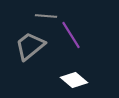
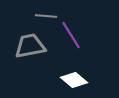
gray trapezoid: rotated 28 degrees clockwise
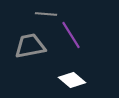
gray line: moved 2 px up
white diamond: moved 2 px left
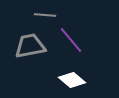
gray line: moved 1 px left, 1 px down
purple line: moved 5 px down; rotated 8 degrees counterclockwise
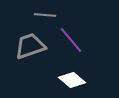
gray trapezoid: rotated 8 degrees counterclockwise
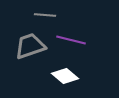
purple line: rotated 36 degrees counterclockwise
white diamond: moved 7 px left, 4 px up
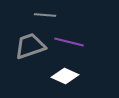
purple line: moved 2 px left, 2 px down
white diamond: rotated 16 degrees counterclockwise
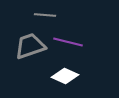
purple line: moved 1 px left
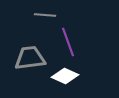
purple line: rotated 56 degrees clockwise
gray trapezoid: moved 12 px down; rotated 12 degrees clockwise
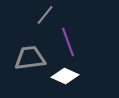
gray line: rotated 55 degrees counterclockwise
